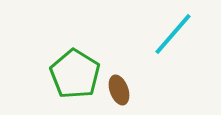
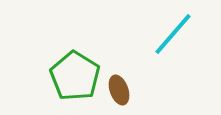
green pentagon: moved 2 px down
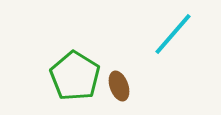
brown ellipse: moved 4 px up
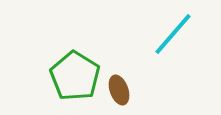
brown ellipse: moved 4 px down
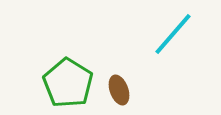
green pentagon: moved 7 px left, 7 px down
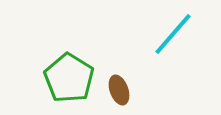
green pentagon: moved 1 px right, 5 px up
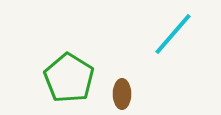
brown ellipse: moved 3 px right, 4 px down; rotated 20 degrees clockwise
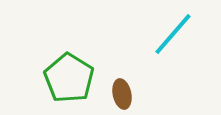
brown ellipse: rotated 12 degrees counterclockwise
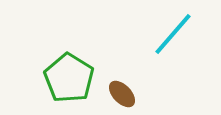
brown ellipse: rotated 32 degrees counterclockwise
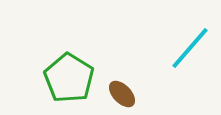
cyan line: moved 17 px right, 14 px down
